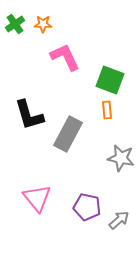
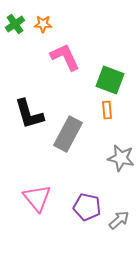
black L-shape: moved 1 px up
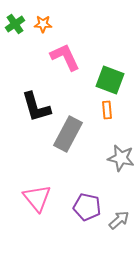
black L-shape: moved 7 px right, 7 px up
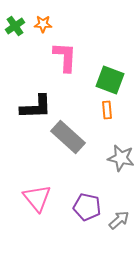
green cross: moved 2 px down
pink L-shape: rotated 28 degrees clockwise
black L-shape: rotated 76 degrees counterclockwise
gray rectangle: moved 3 px down; rotated 76 degrees counterclockwise
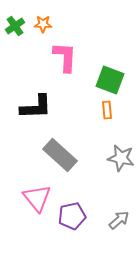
gray rectangle: moved 8 px left, 18 px down
purple pentagon: moved 15 px left, 9 px down; rotated 24 degrees counterclockwise
